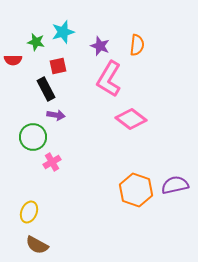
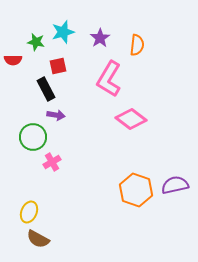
purple star: moved 8 px up; rotated 18 degrees clockwise
brown semicircle: moved 1 px right, 6 px up
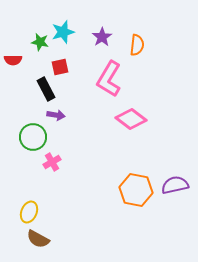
purple star: moved 2 px right, 1 px up
green star: moved 4 px right
red square: moved 2 px right, 1 px down
orange hexagon: rotated 8 degrees counterclockwise
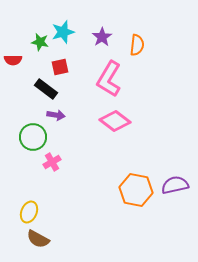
black rectangle: rotated 25 degrees counterclockwise
pink diamond: moved 16 px left, 2 px down
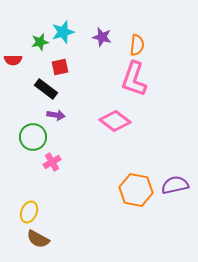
purple star: rotated 24 degrees counterclockwise
green star: rotated 24 degrees counterclockwise
pink L-shape: moved 25 px right; rotated 12 degrees counterclockwise
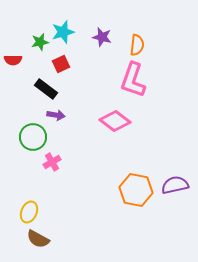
red square: moved 1 px right, 3 px up; rotated 12 degrees counterclockwise
pink L-shape: moved 1 px left, 1 px down
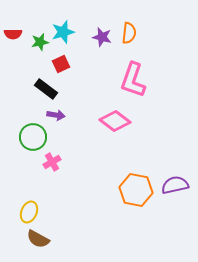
orange semicircle: moved 8 px left, 12 px up
red semicircle: moved 26 px up
